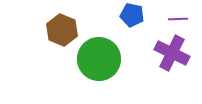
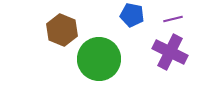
purple line: moved 5 px left; rotated 12 degrees counterclockwise
purple cross: moved 2 px left, 1 px up
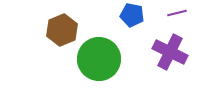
purple line: moved 4 px right, 6 px up
brown hexagon: rotated 16 degrees clockwise
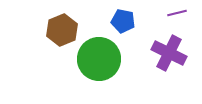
blue pentagon: moved 9 px left, 6 px down
purple cross: moved 1 px left, 1 px down
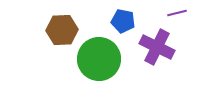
brown hexagon: rotated 20 degrees clockwise
purple cross: moved 12 px left, 6 px up
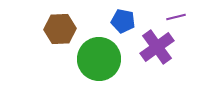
purple line: moved 1 px left, 4 px down
brown hexagon: moved 2 px left, 1 px up
purple cross: rotated 28 degrees clockwise
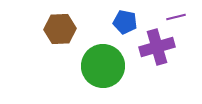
blue pentagon: moved 2 px right, 1 px down
purple cross: rotated 20 degrees clockwise
green circle: moved 4 px right, 7 px down
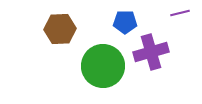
purple line: moved 4 px right, 4 px up
blue pentagon: rotated 10 degrees counterclockwise
purple cross: moved 6 px left, 5 px down
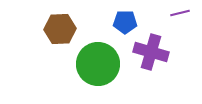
purple cross: rotated 32 degrees clockwise
green circle: moved 5 px left, 2 px up
